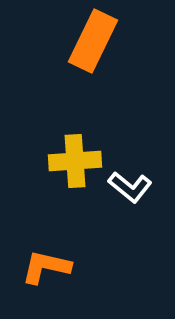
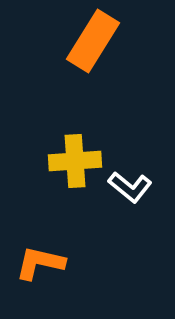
orange rectangle: rotated 6 degrees clockwise
orange L-shape: moved 6 px left, 4 px up
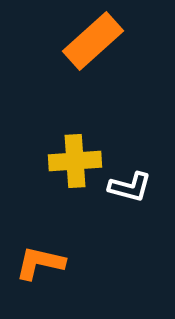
orange rectangle: rotated 16 degrees clockwise
white L-shape: rotated 24 degrees counterclockwise
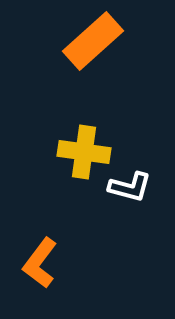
yellow cross: moved 9 px right, 9 px up; rotated 12 degrees clockwise
orange L-shape: rotated 66 degrees counterclockwise
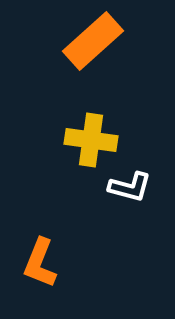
yellow cross: moved 7 px right, 12 px up
orange L-shape: rotated 15 degrees counterclockwise
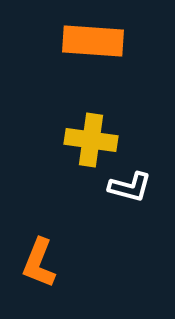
orange rectangle: rotated 46 degrees clockwise
orange L-shape: moved 1 px left
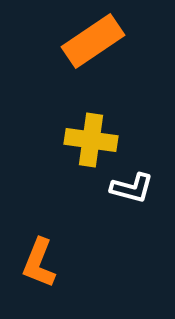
orange rectangle: rotated 38 degrees counterclockwise
white L-shape: moved 2 px right, 1 px down
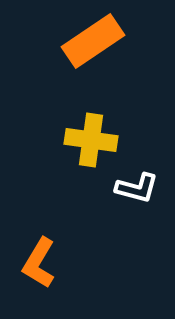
white L-shape: moved 5 px right
orange L-shape: rotated 9 degrees clockwise
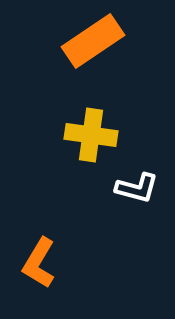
yellow cross: moved 5 px up
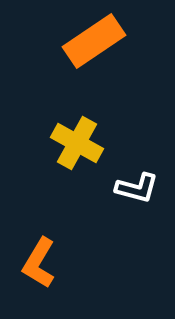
orange rectangle: moved 1 px right
yellow cross: moved 14 px left, 8 px down; rotated 21 degrees clockwise
